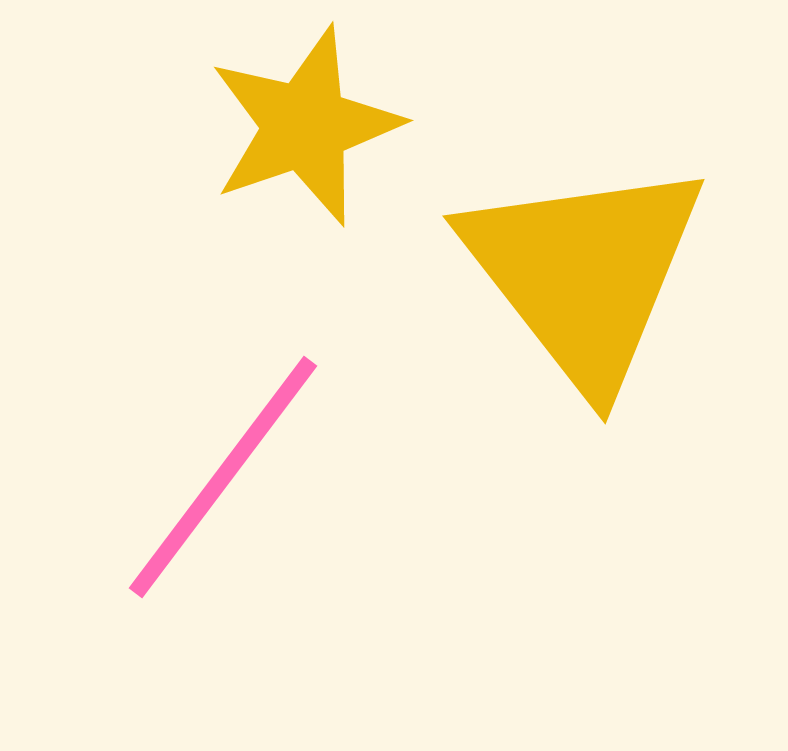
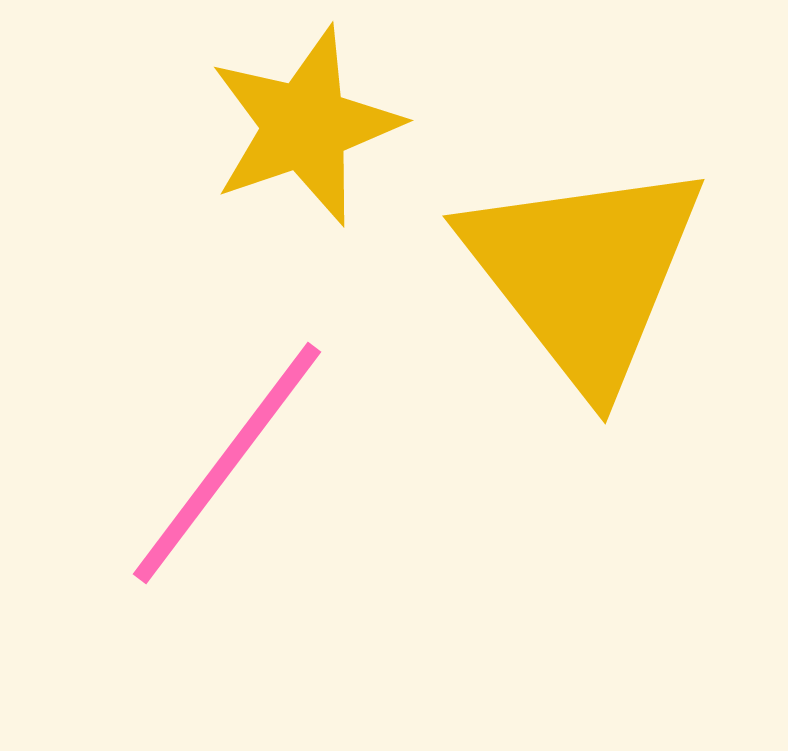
pink line: moved 4 px right, 14 px up
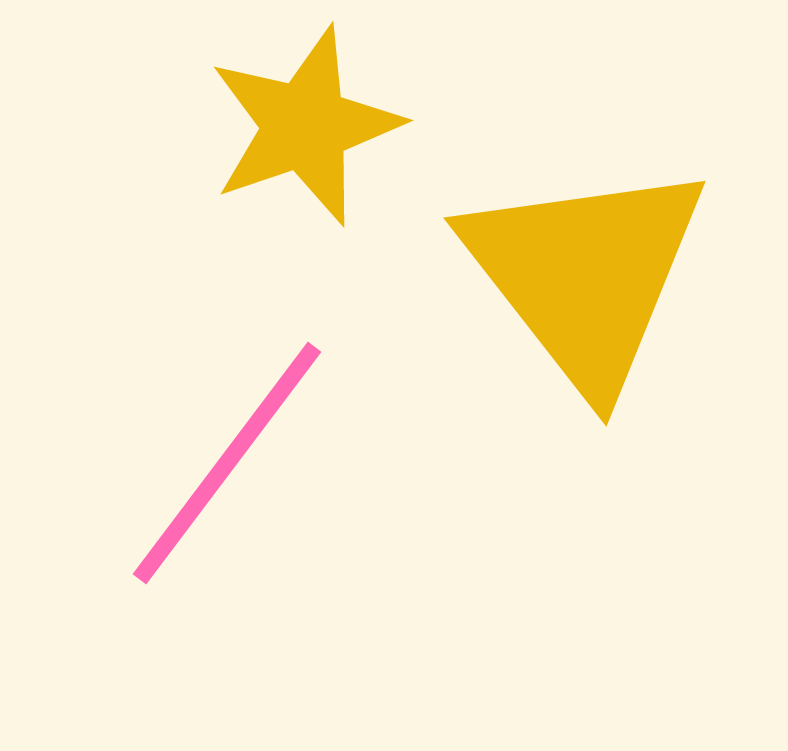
yellow triangle: moved 1 px right, 2 px down
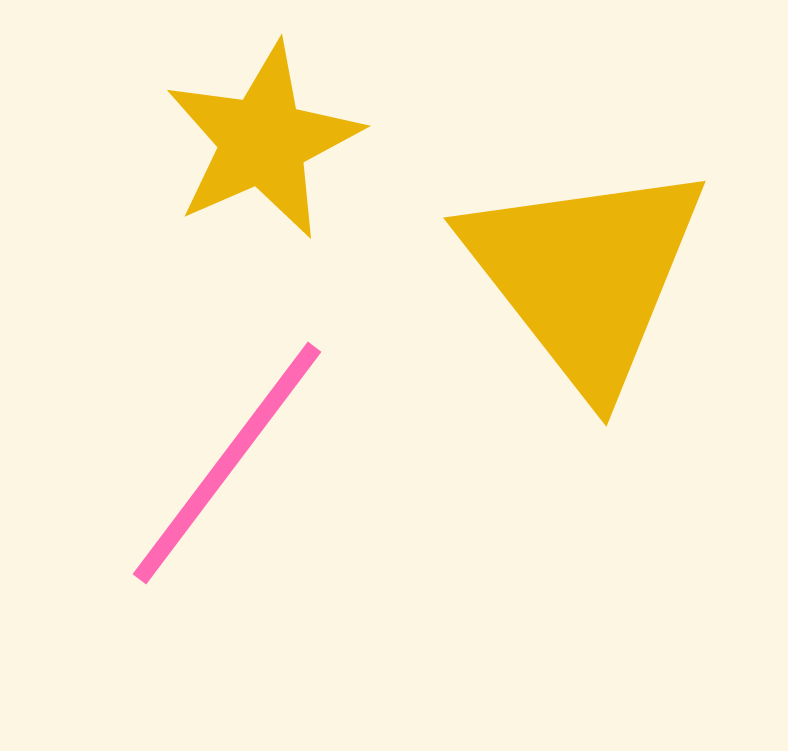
yellow star: moved 42 px left, 15 px down; rotated 5 degrees counterclockwise
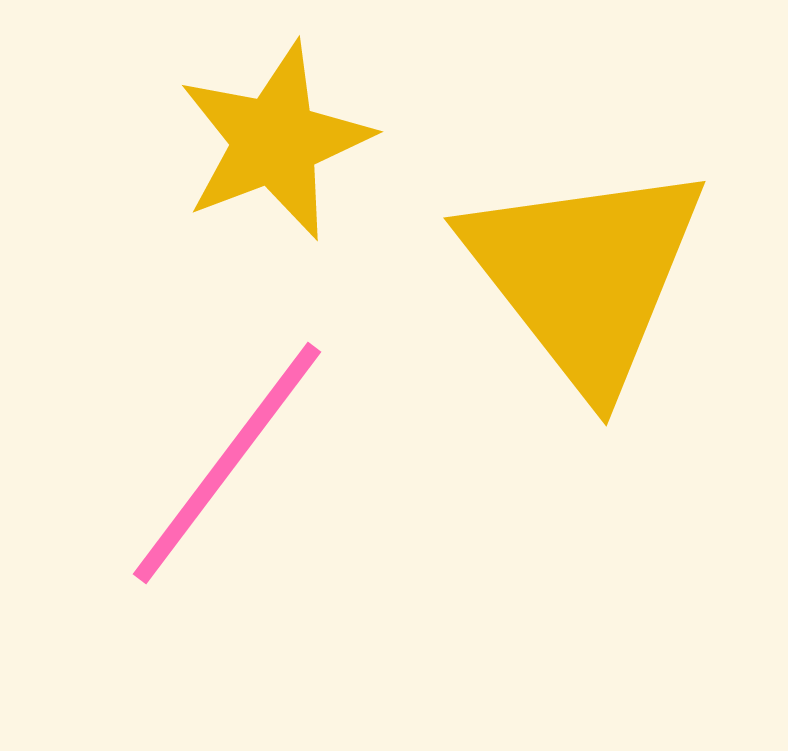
yellow star: moved 12 px right; rotated 3 degrees clockwise
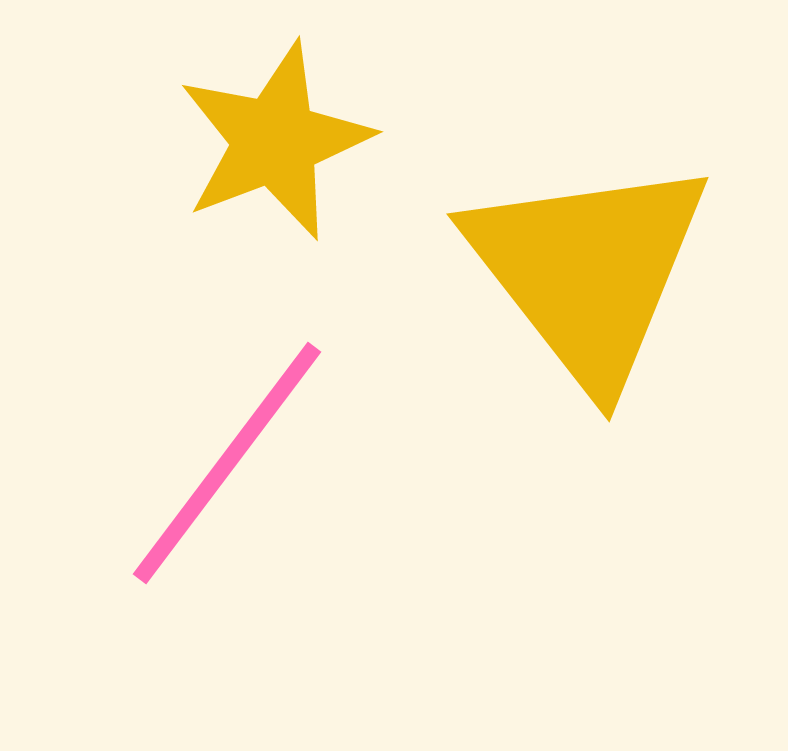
yellow triangle: moved 3 px right, 4 px up
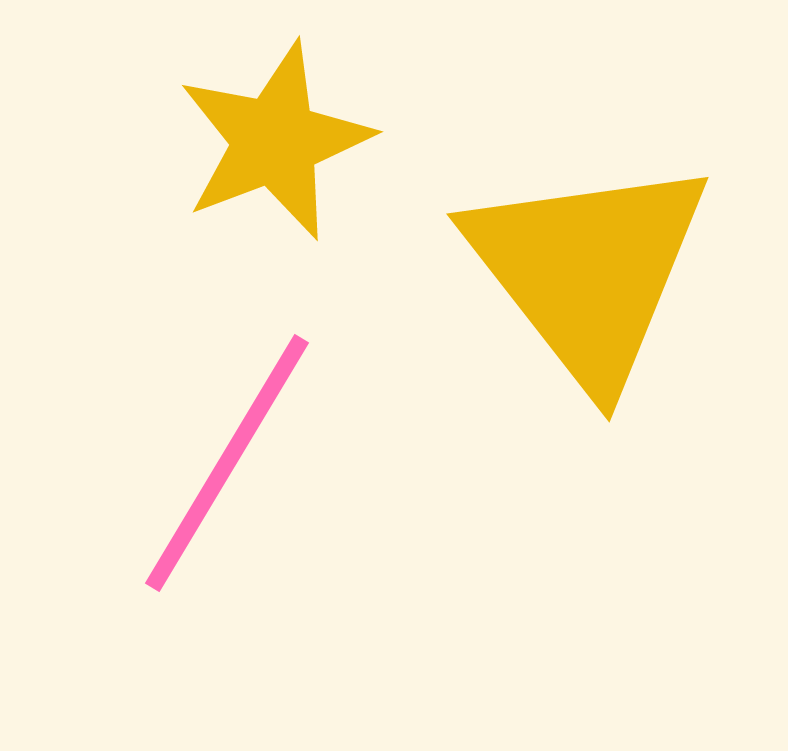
pink line: rotated 6 degrees counterclockwise
